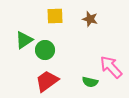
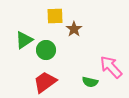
brown star: moved 16 px left, 10 px down; rotated 21 degrees clockwise
green circle: moved 1 px right
red trapezoid: moved 2 px left, 1 px down
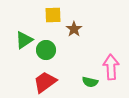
yellow square: moved 2 px left, 1 px up
pink arrow: rotated 40 degrees clockwise
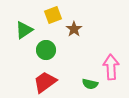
yellow square: rotated 18 degrees counterclockwise
green triangle: moved 10 px up
green semicircle: moved 2 px down
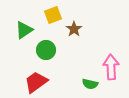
red trapezoid: moved 9 px left
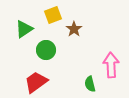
green triangle: moved 1 px up
pink arrow: moved 2 px up
green semicircle: rotated 63 degrees clockwise
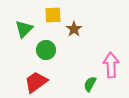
yellow square: rotated 18 degrees clockwise
green triangle: rotated 12 degrees counterclockwise
green semicircle: rotated 42 degrees clockwise
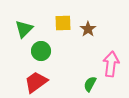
yellow square: moved 10 px right, 8 px down
brown star: moved 14 px right
green circle: moved 5 px left, 1 px down
pink arrow: moved 1 px up; rotated 10 degrees clockwise
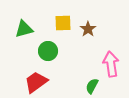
green triangle: rotated 30 degrees clockwise
green circle: moved 7 px right
pink arrow: rotated 15 degrees counterclockwise
green semicircle: moved 2 px right, 2 px down
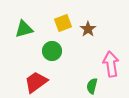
yellow square: rotated 18 degrees counterclockwise
green circle: moved 4 px right
green semicircle: rotated 14 degrees counterclockwise
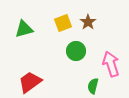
brown star: moved 7 px up
green circle: moved 24 px right
pink arrow: rotated 10 degrees counterclockwise
red trapezoid: moved 6 px left
green semicircle: moved 1 px right
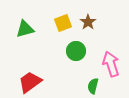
green triangle: moved 1 px right
